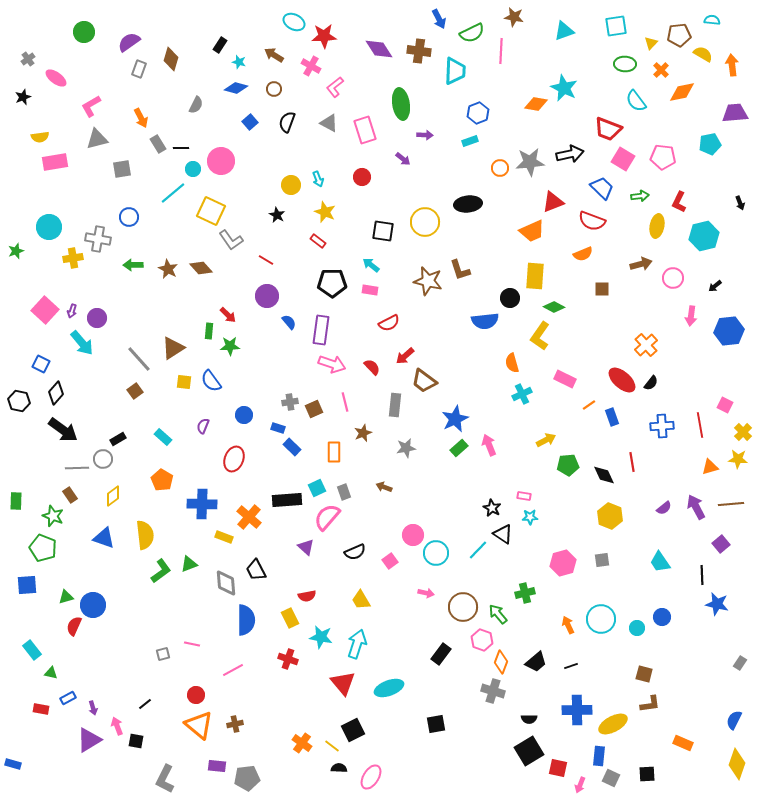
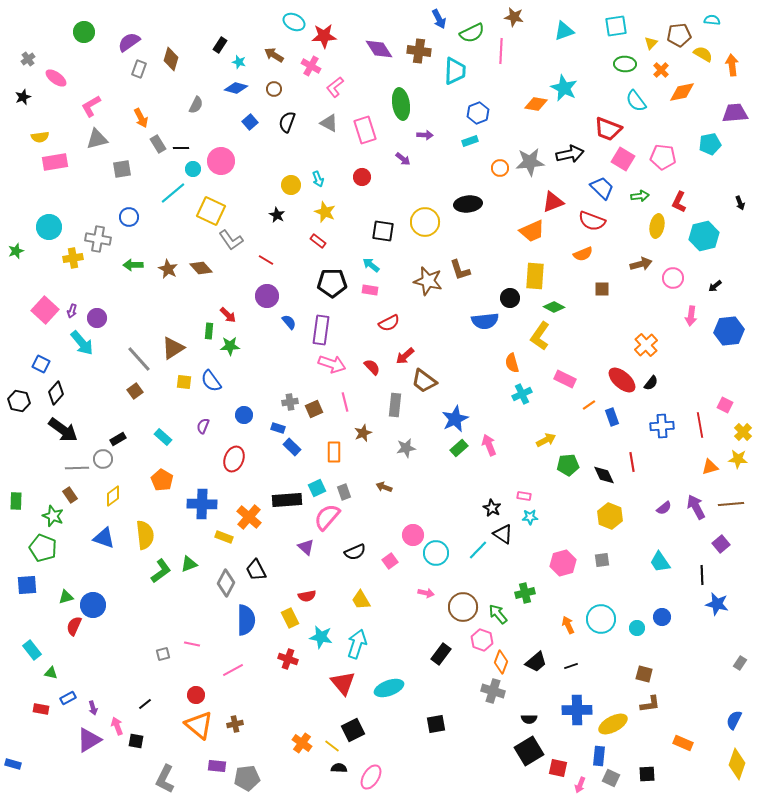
gray diamond at (226, 583): rotated 32 degrees clockwise
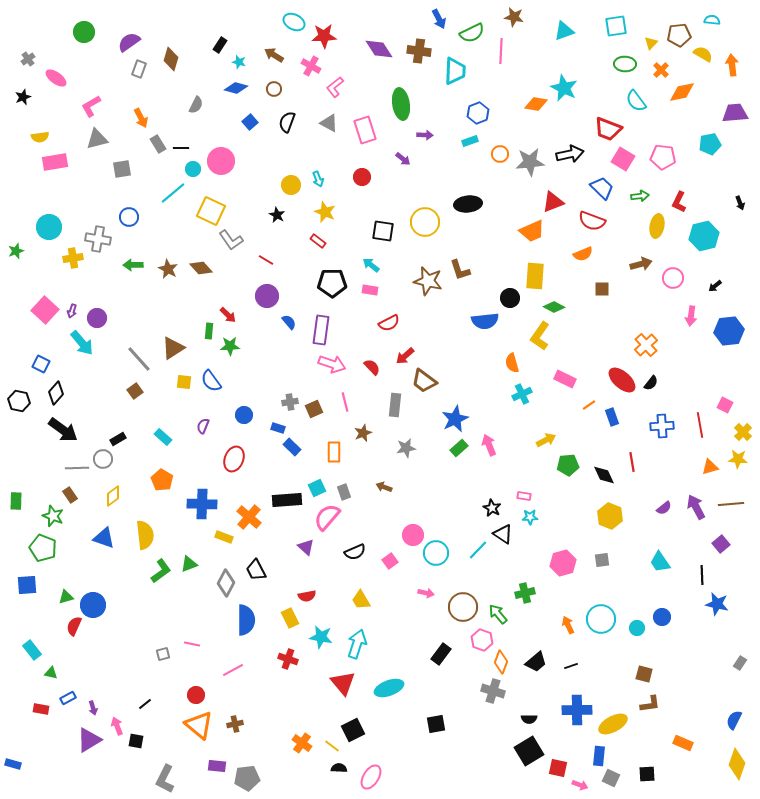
orange circle at (500, 168): moved 14 px up
pink arrow at (580, 785): rotated 91 degrees counterclockwise
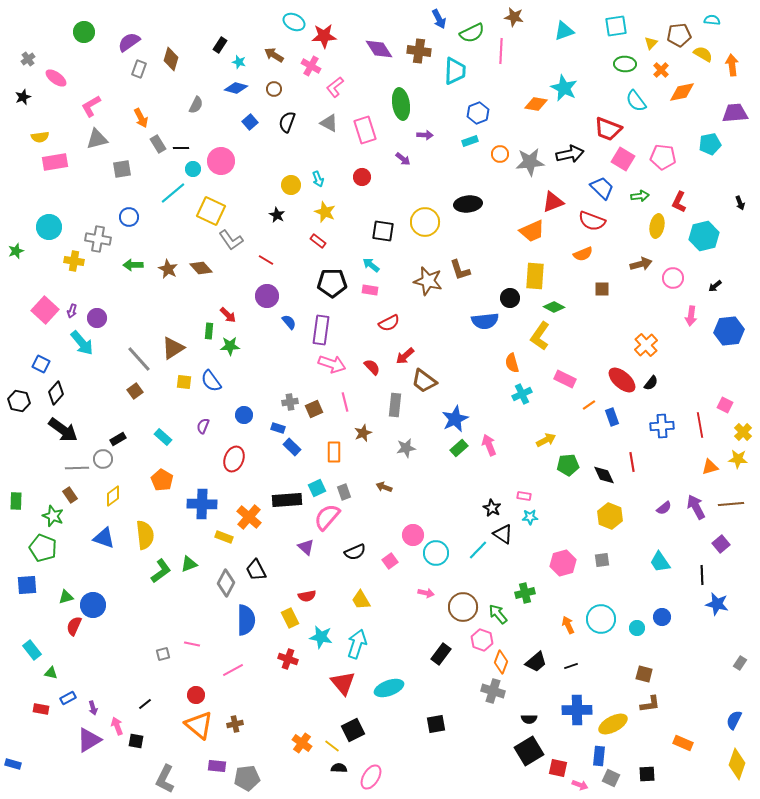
yellow cross at (73, 258): moved 1 px right, 3 px down; rotated 18 degrees clockwise
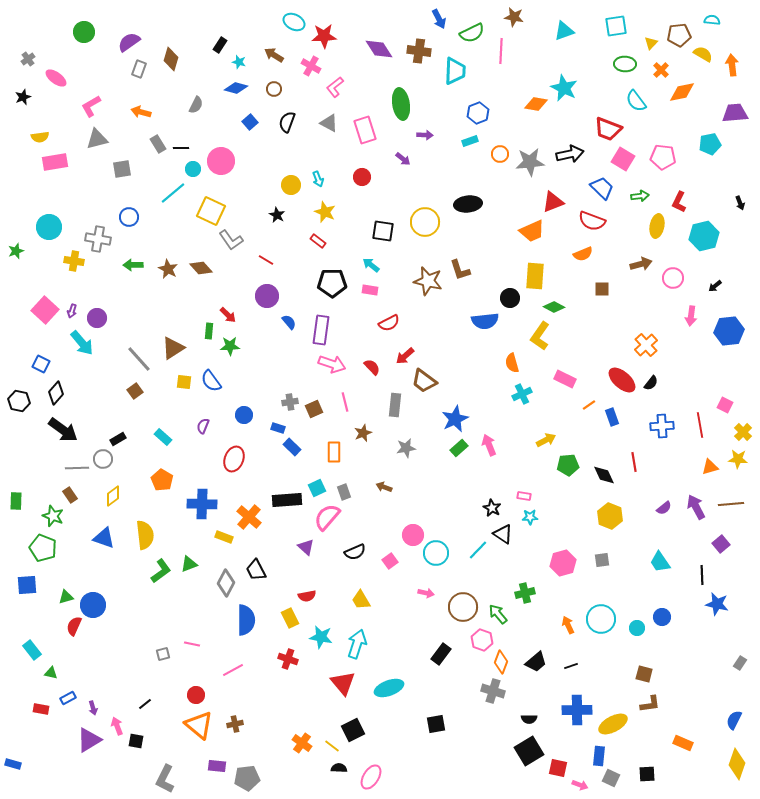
orange arrow at (141, 118): moved 6 px up; rotated 132 degrees clockwise
red line at (632, 462): moved 2 px right
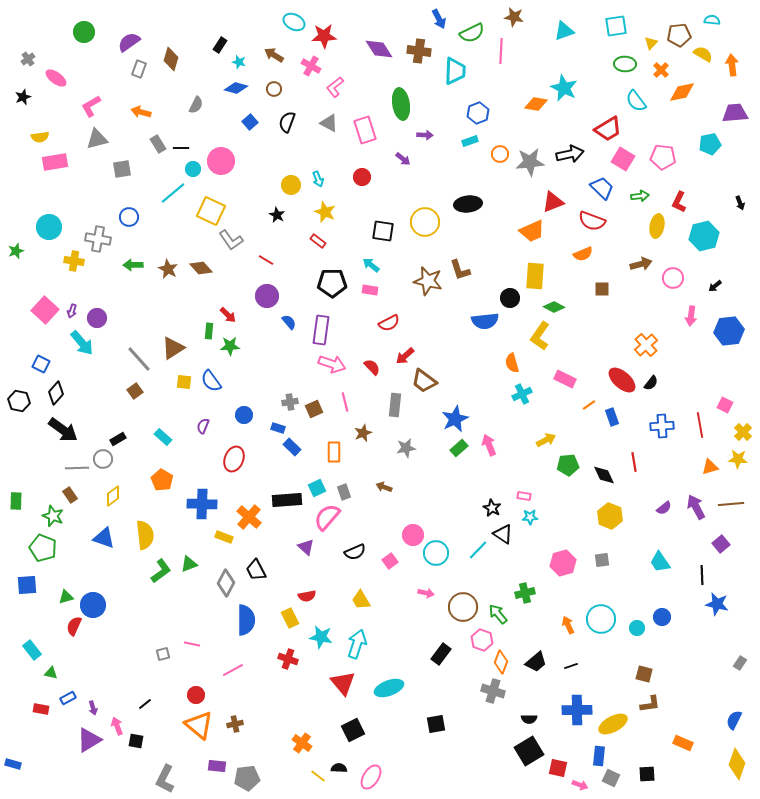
red trapezoid at (608, 129): rotated 52 degrees counterclockwise
yellow line at (332, 746): moved 14 px left, 30 px down
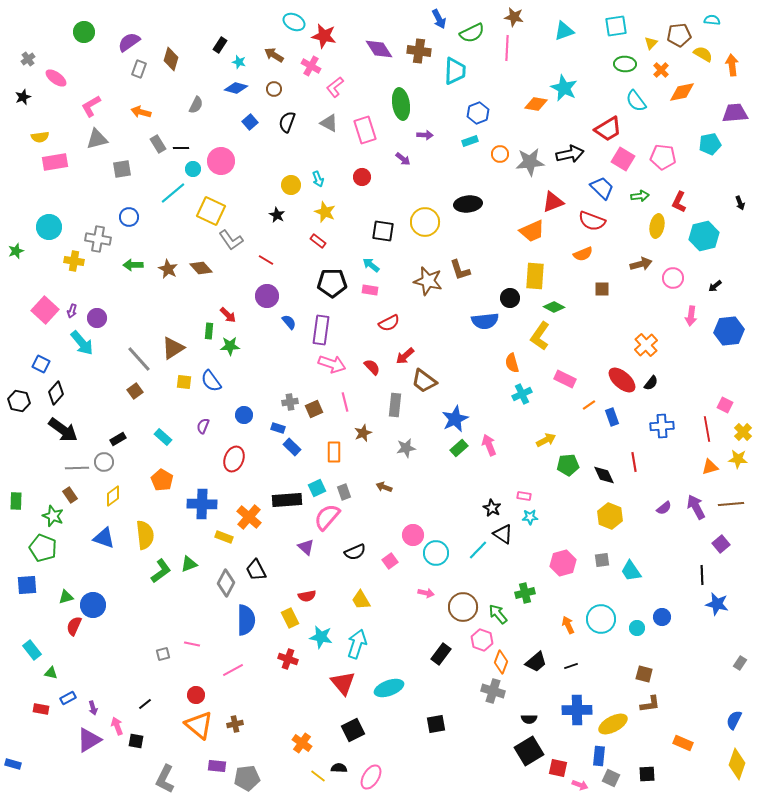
red star at (324, 36): rotated 15 degrees clockwise
pink line at (501, 51): moved 6 px right, 3 px up
red line at (700, 425): moved 7 px right, 4 px down
gray circle at (103, 459): moved 1 px right, 3 px down
cyan trapezoid at (660, 562): moved 29 px left, 9 px down
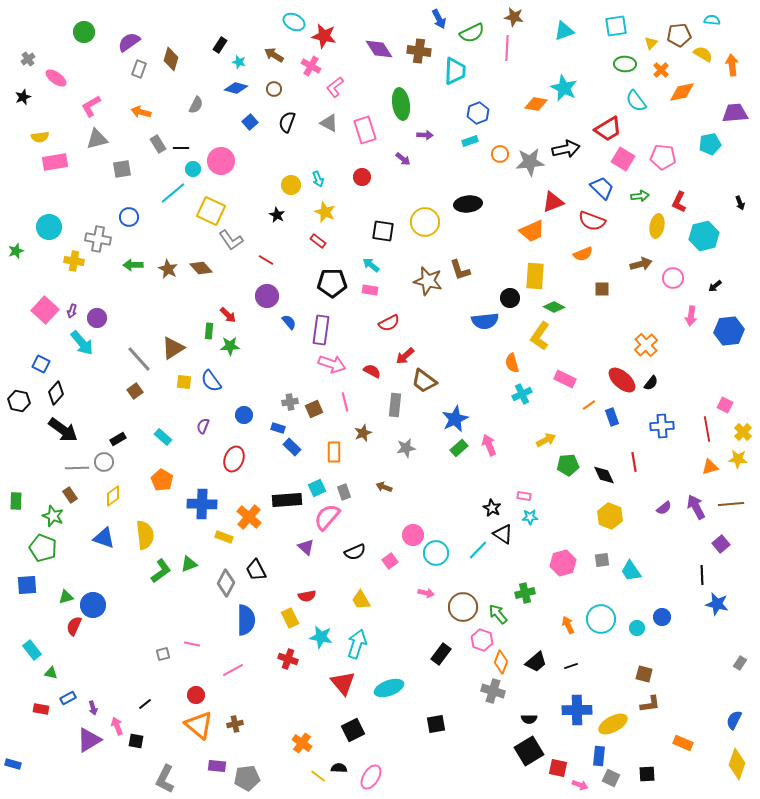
black arrow at (570, 154): moved 4 px left, 5 px up
red semicircle at (372, 367): moved 4 px down; rotated 18 degrees counterclockwise
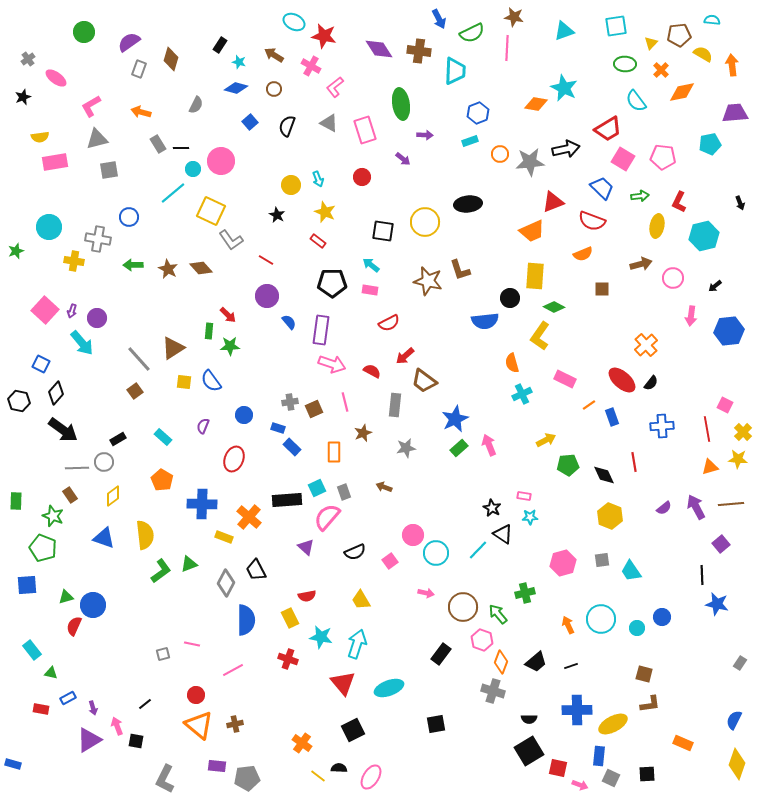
black semicircle at (287, 122): moved 4 px down
gray square at (122, 169): moved 13 px left, 1 px down
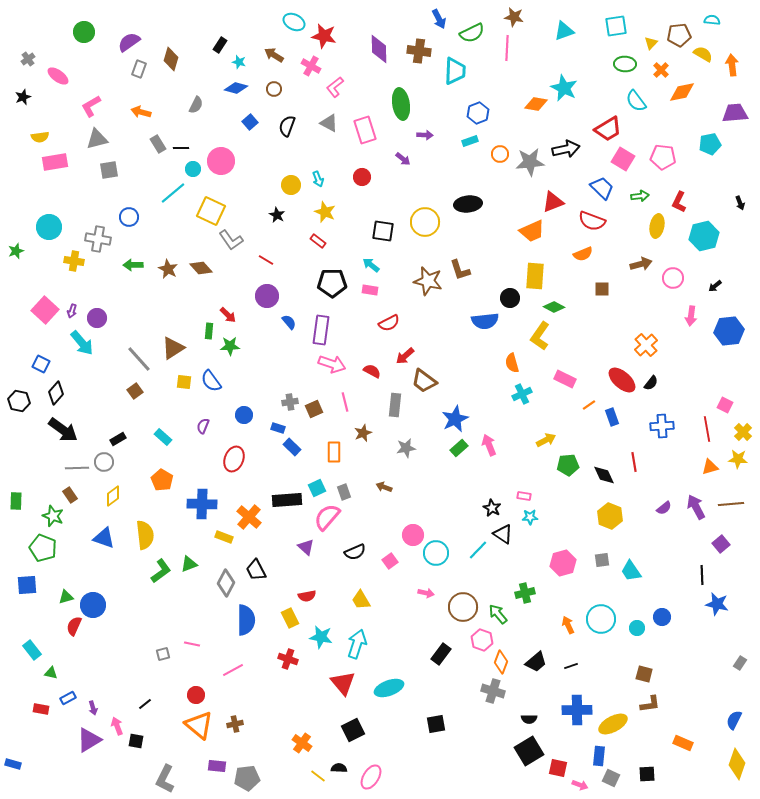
purple diamond at (379, 49): rotated 32 degrees clockwise
pink ellipse at (56, 78): moved 2 px right, 2 px up
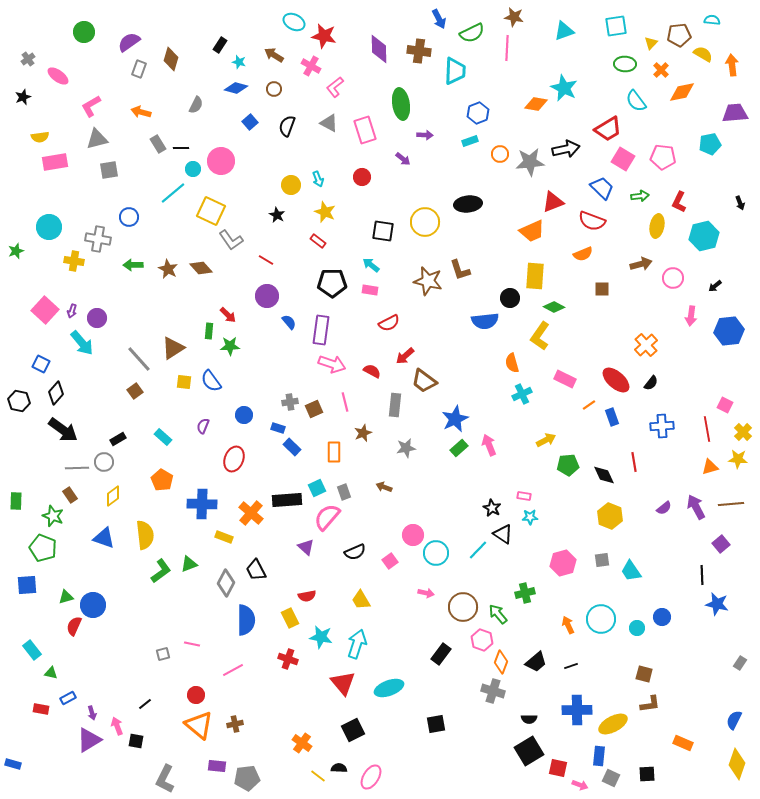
red ellipse at (622, 380): moved 6 px left
orange cross at (249, 517): moved 2 px right, 4 px up
purple arrow at (93, 708): moved 1 px left, 5 px down
